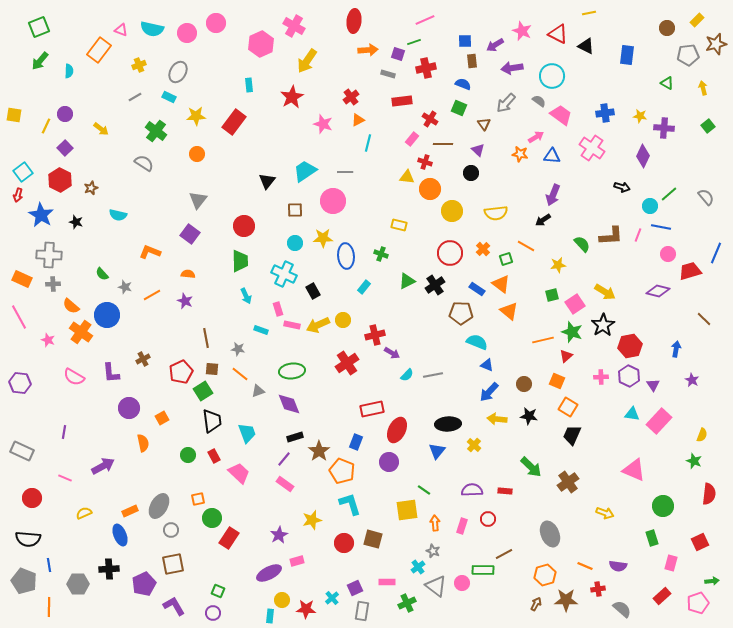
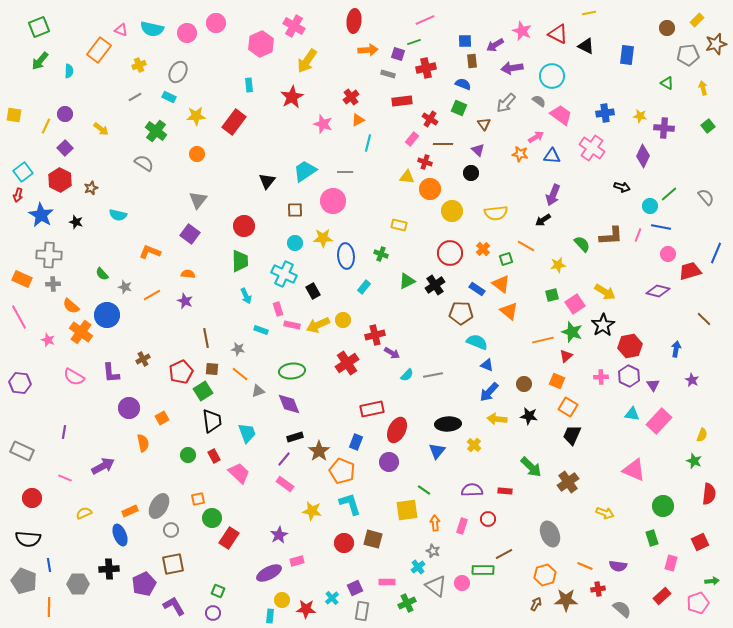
yellow star at (312, 520): moved 9 px up; rotated 24 degrees clockwise
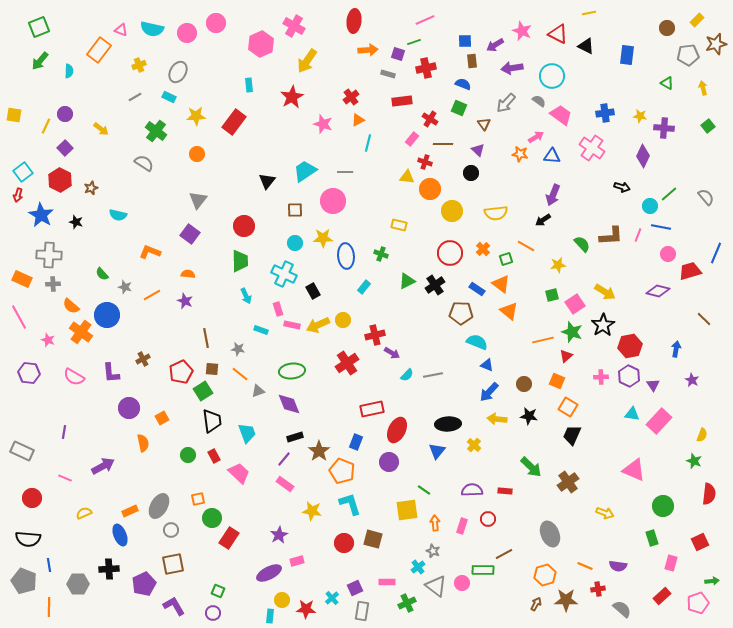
purple hexagon at (20, 383): moved 9 px right, 10 px up
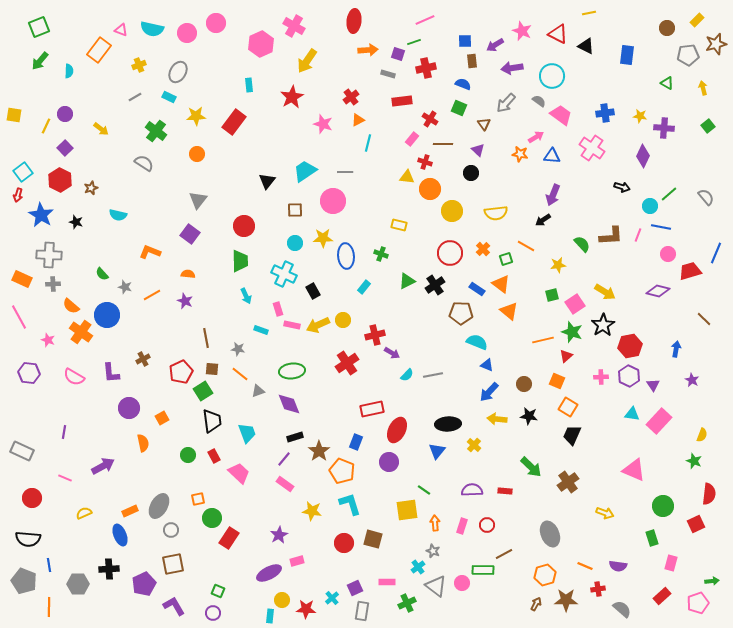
red circle at (488, 519): moved 1 px left, 6 px down
red square at (700, 542): moved 4 px left, 18 px up
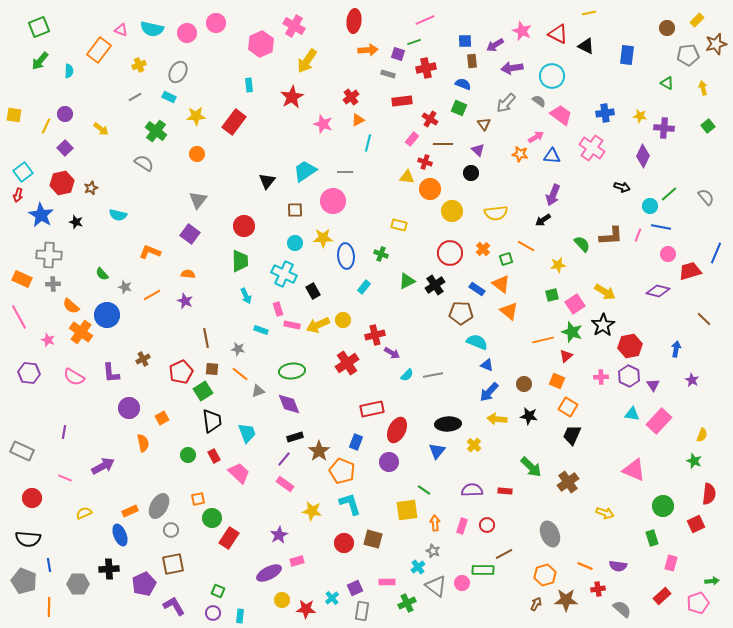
red hexagon at (60, 180): moved 2 px right, 3 px down; rotated 20 degrees clockwise
cyan rectangle at (270, 616): moved 30 px left
